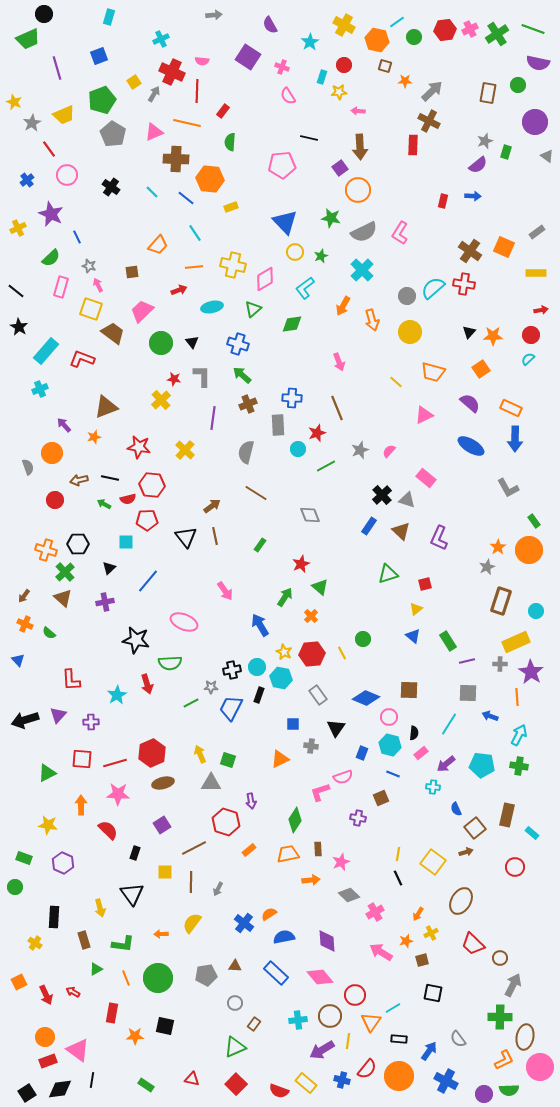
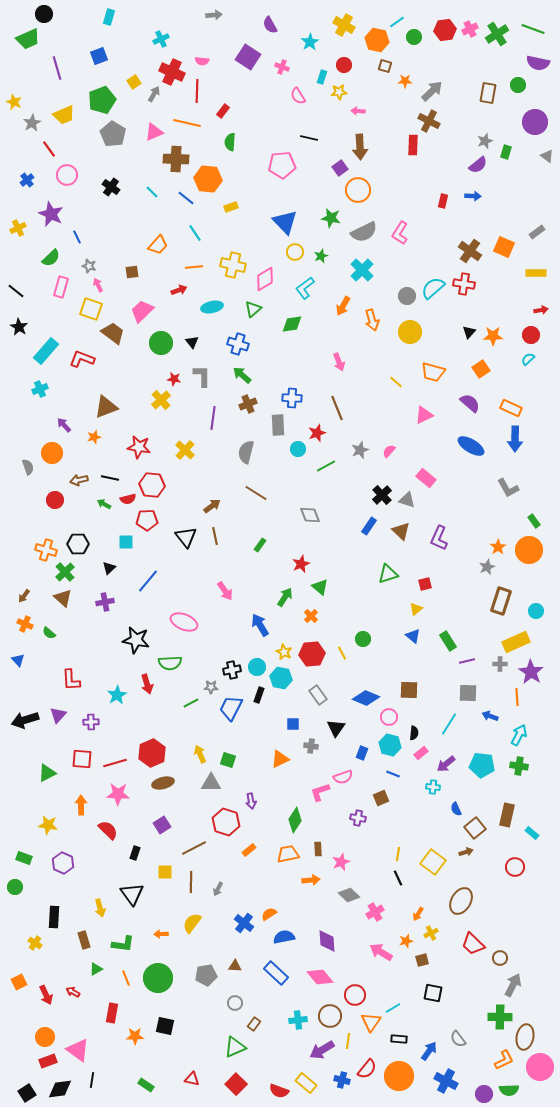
pink semicircle at (288, 96): moved 10 px right
orange hexagon at (210, 179): moved 2 px left
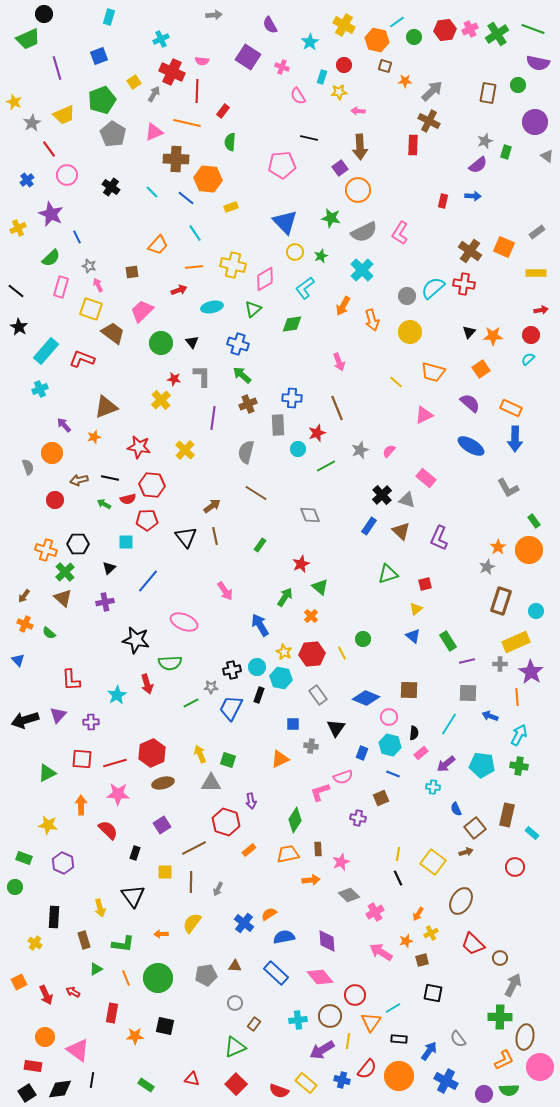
black triangle at (132, 894): moved 1 px right, 2 px down
red rectangle at (48, 1061): moved 15 px left, 5 px down; rotated 30 degrees clockwise
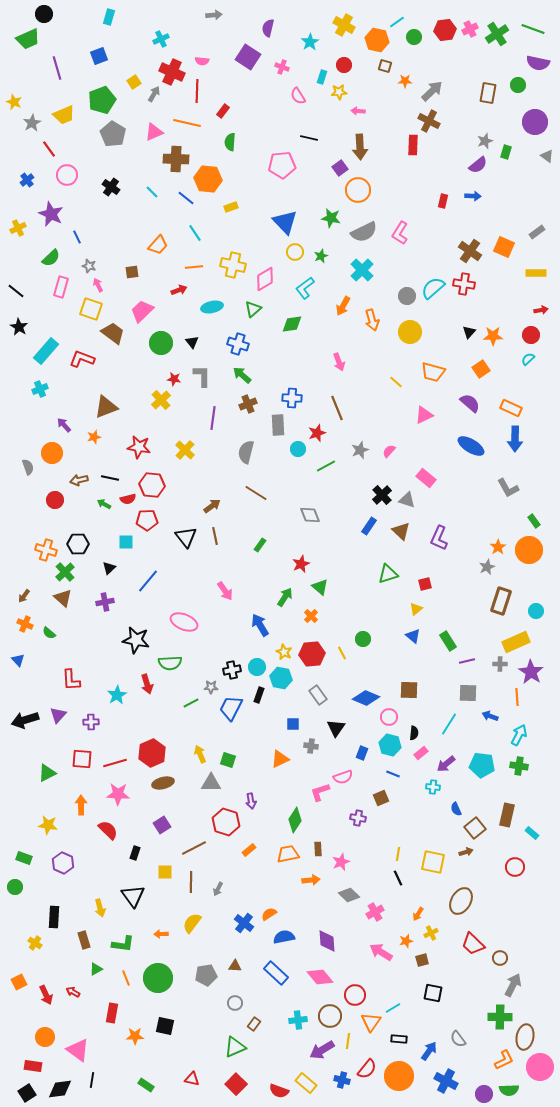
purple semicircle at (270, 25): moved 2 px left, 3 px down; rotated 42 degrees clockwise
yellow square at (433, 862): rotated 25 degrees counterclockwise
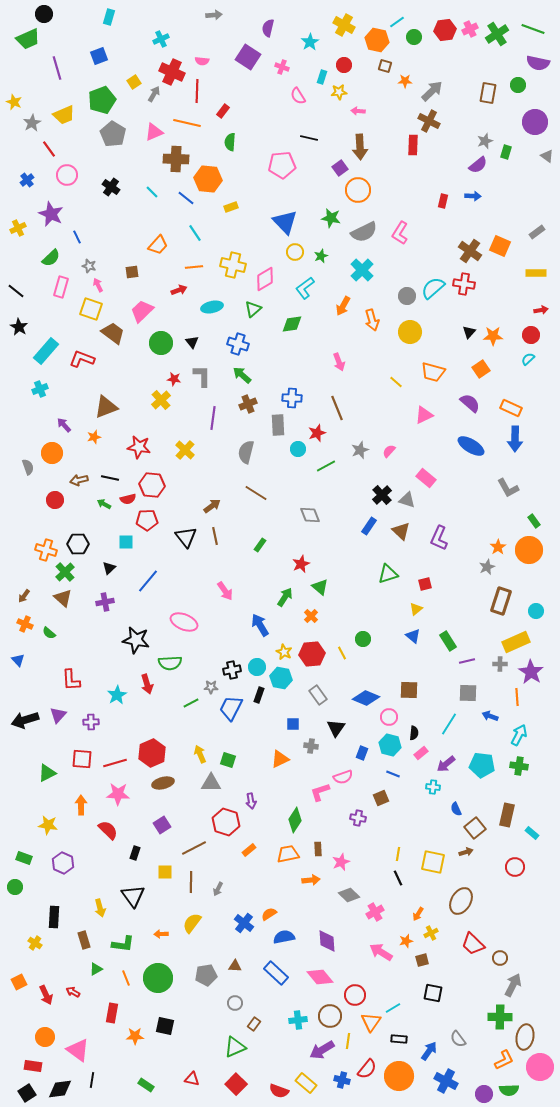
orange square at (504, 247): moved 4 px left, 1 px up
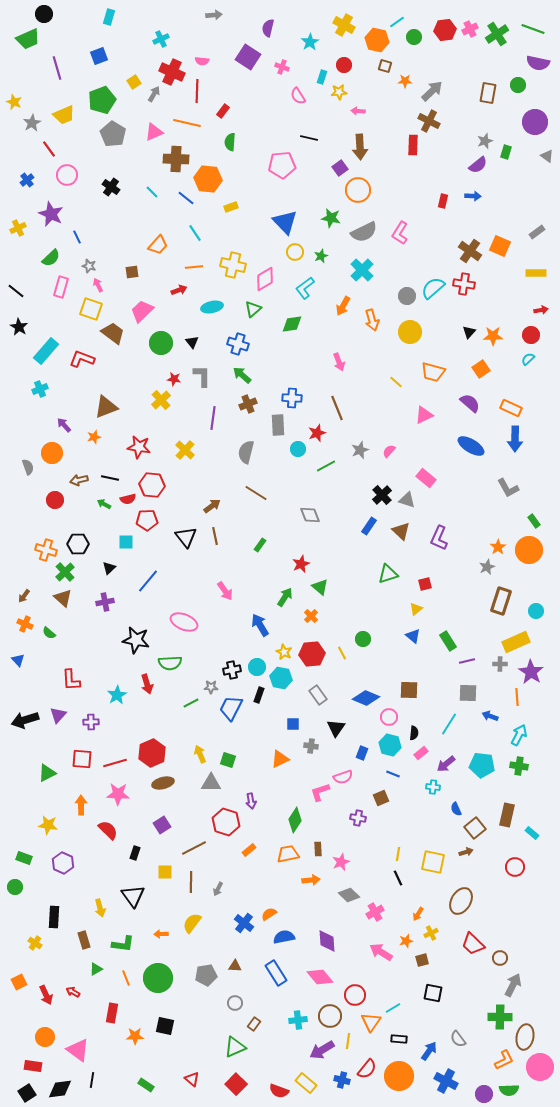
blue rectangle at (276, 973): rotated 15 degrees clockwise
red triangle at (192, 1079): rotated 28 degrees clockwise
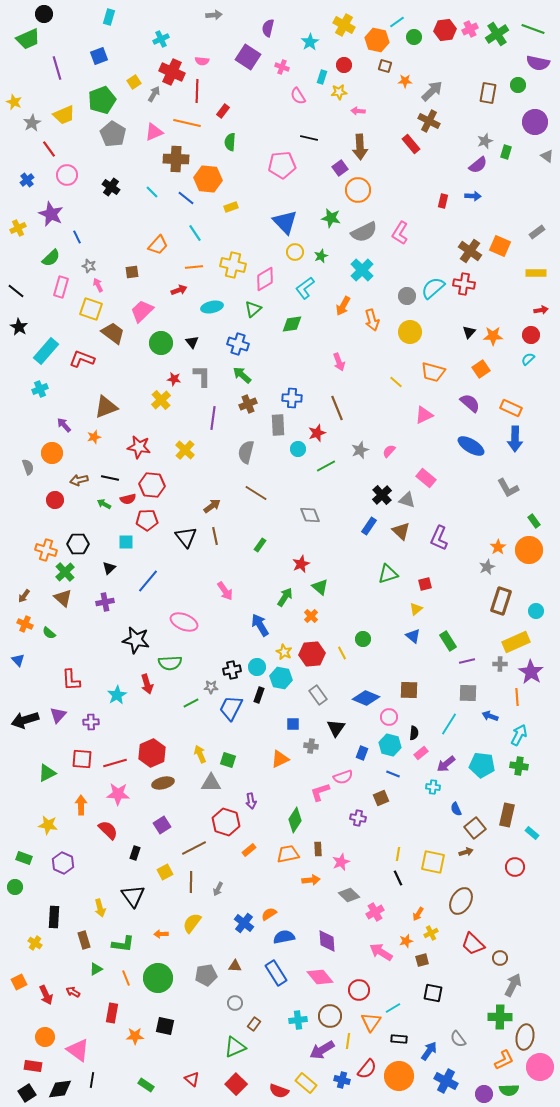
red rectangle at (413, 145): moved 2 px left, 1 px up; rotated 42 degrees counterclockwise
yellow square at (165, 872): rotated 28 degrees counterclockwise
red circle at (355, 995): moved 4 px right, 5 px up
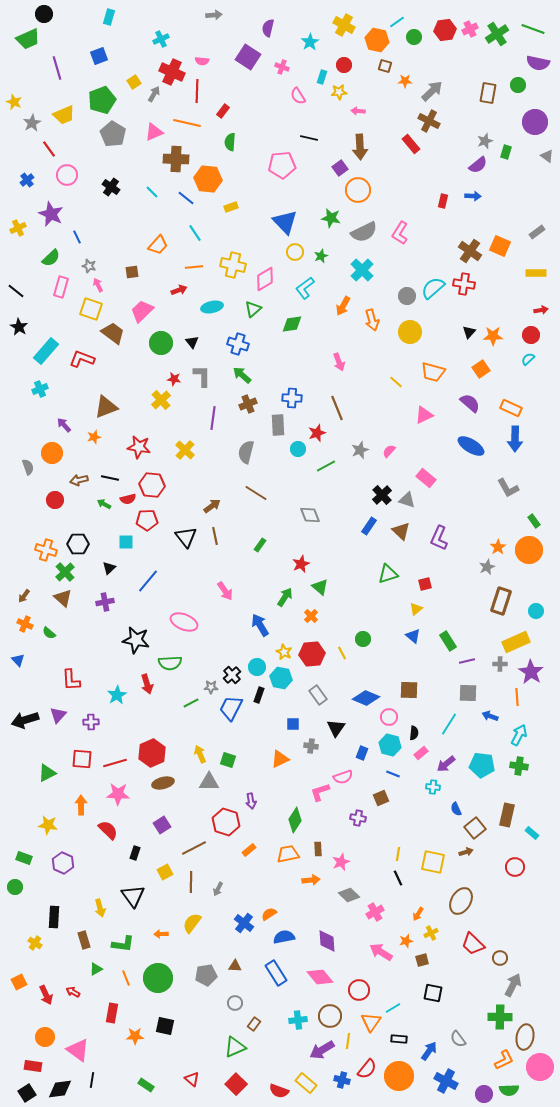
black cross at (232, 670): moved 5 px down; rotated 30 degrees counterclockwise
gray triangle at (211, 783): moved 2 px left, 1 px up
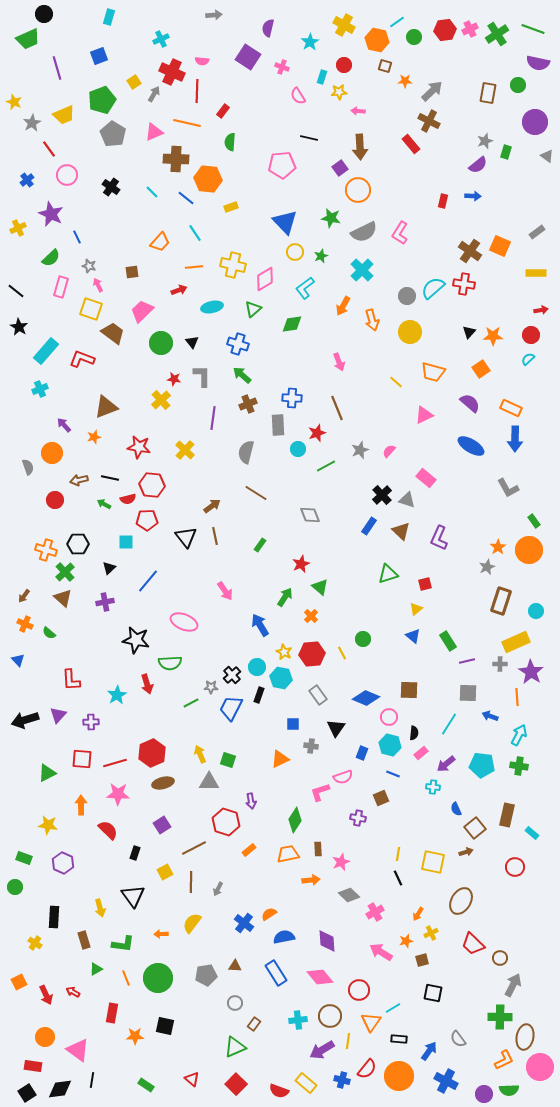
orange trapezoid at (158, 245): moved 2 px right, 3 px up
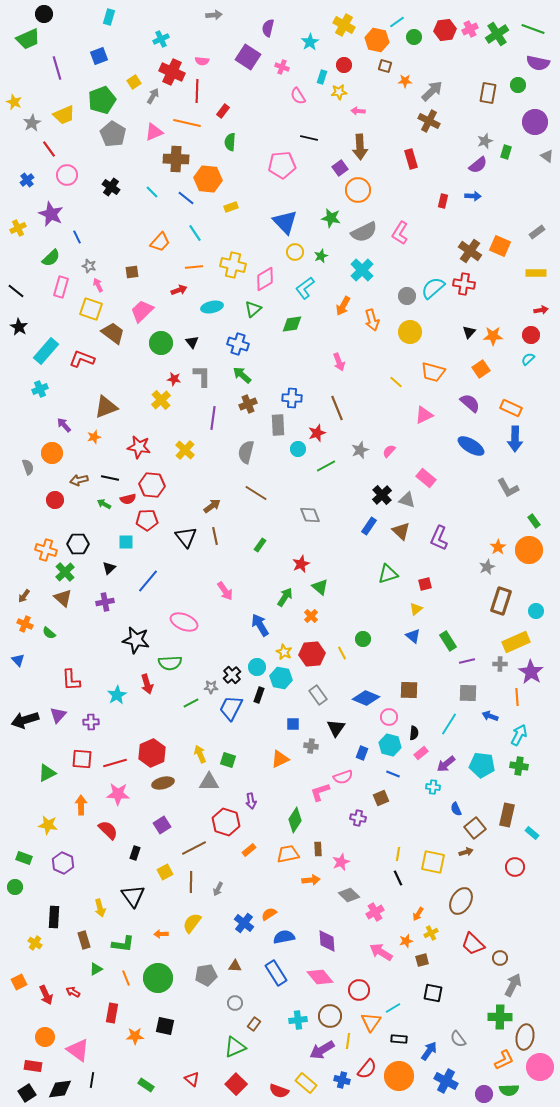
gray arrow at (154, 94): moved 1 px left, 2 px down
red rectangle at (411, 144): moved 15 px down; rotated 24 degrees clockwise
